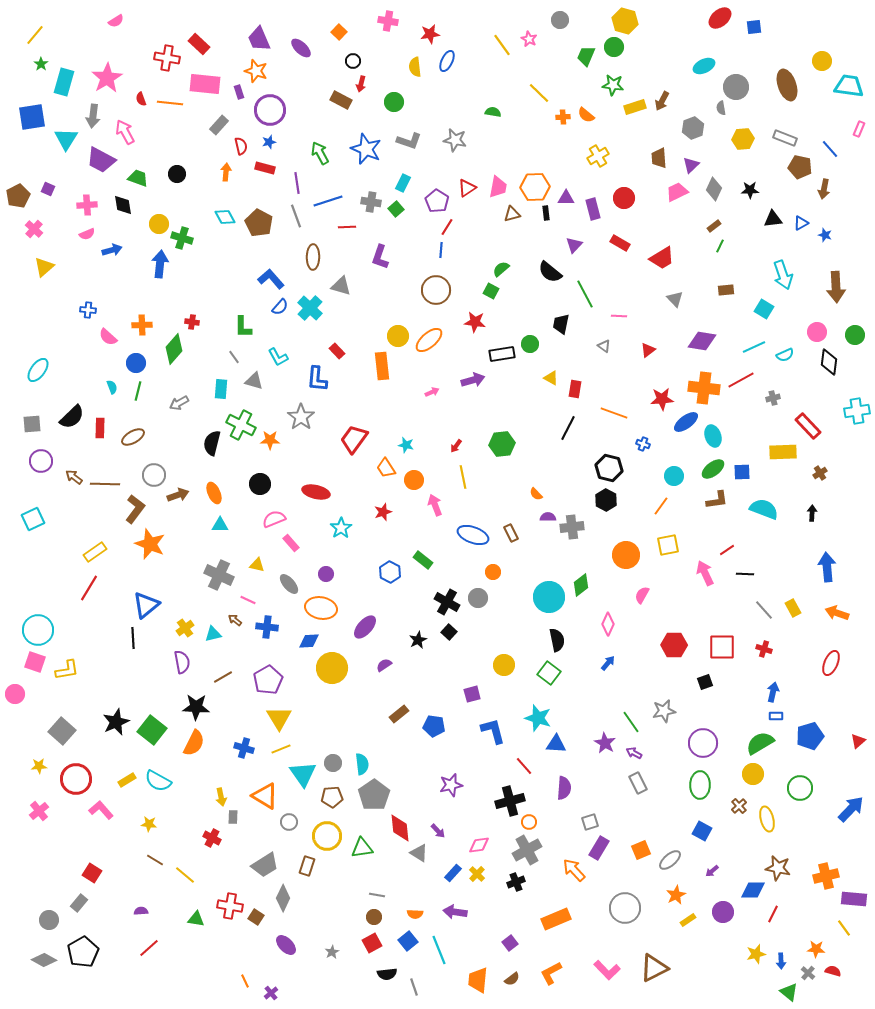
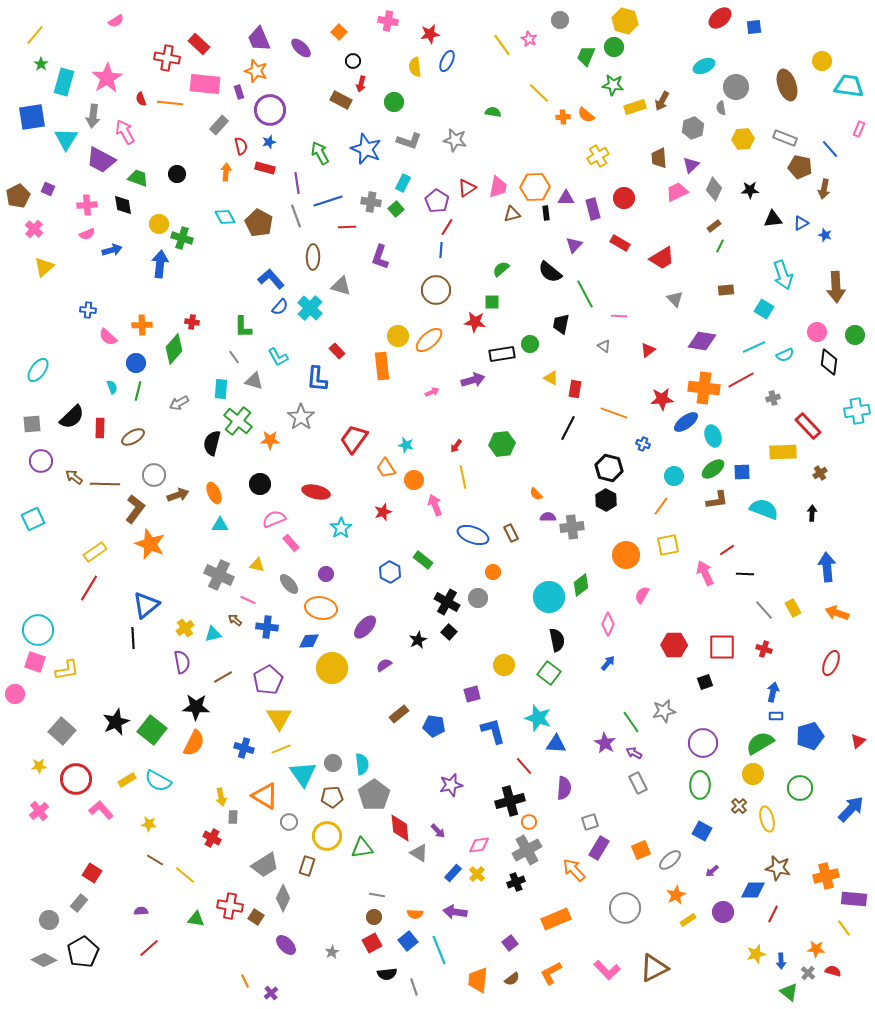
green square at (491, 291): moved 1 px right, 11 px down; rotated 28 degrees counterclockwise
green cross at (241, 425): moved 3 px left, 4 px up; rotated 12 degrees clockwise
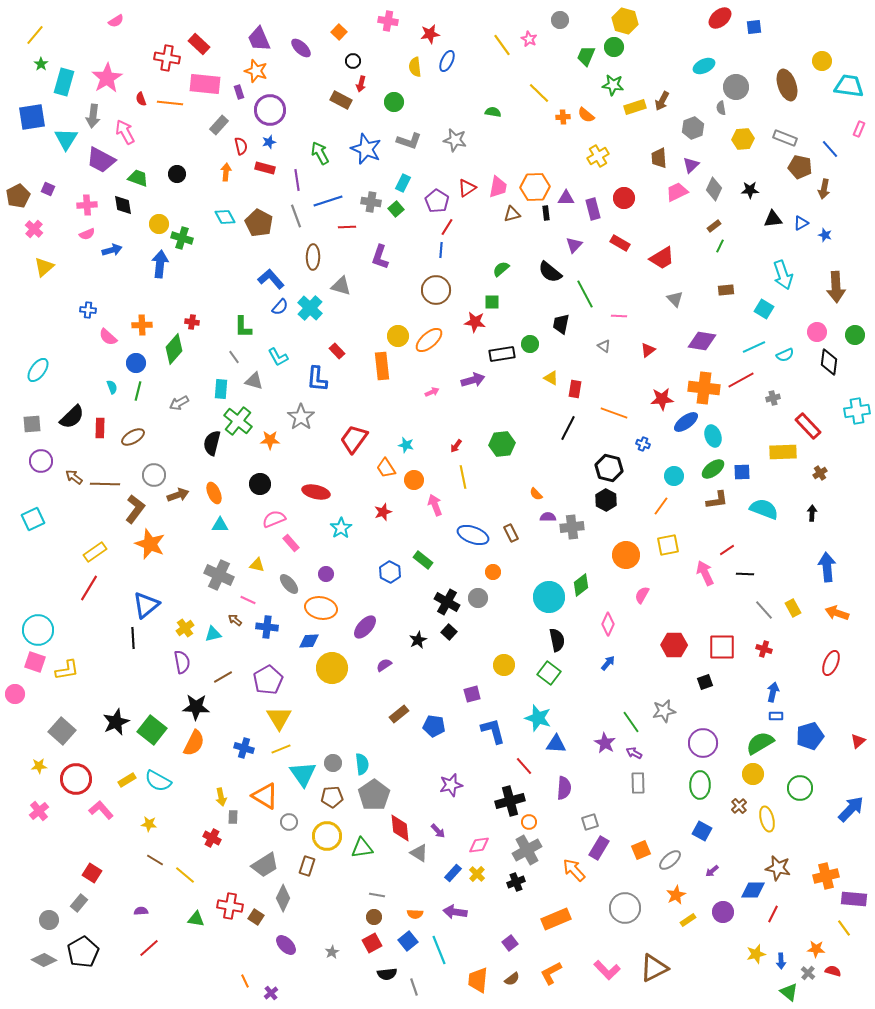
purple line at (297, 183): moved 3 px up
gray rectangle at (638, 783): rotated 25 degrees clockwise
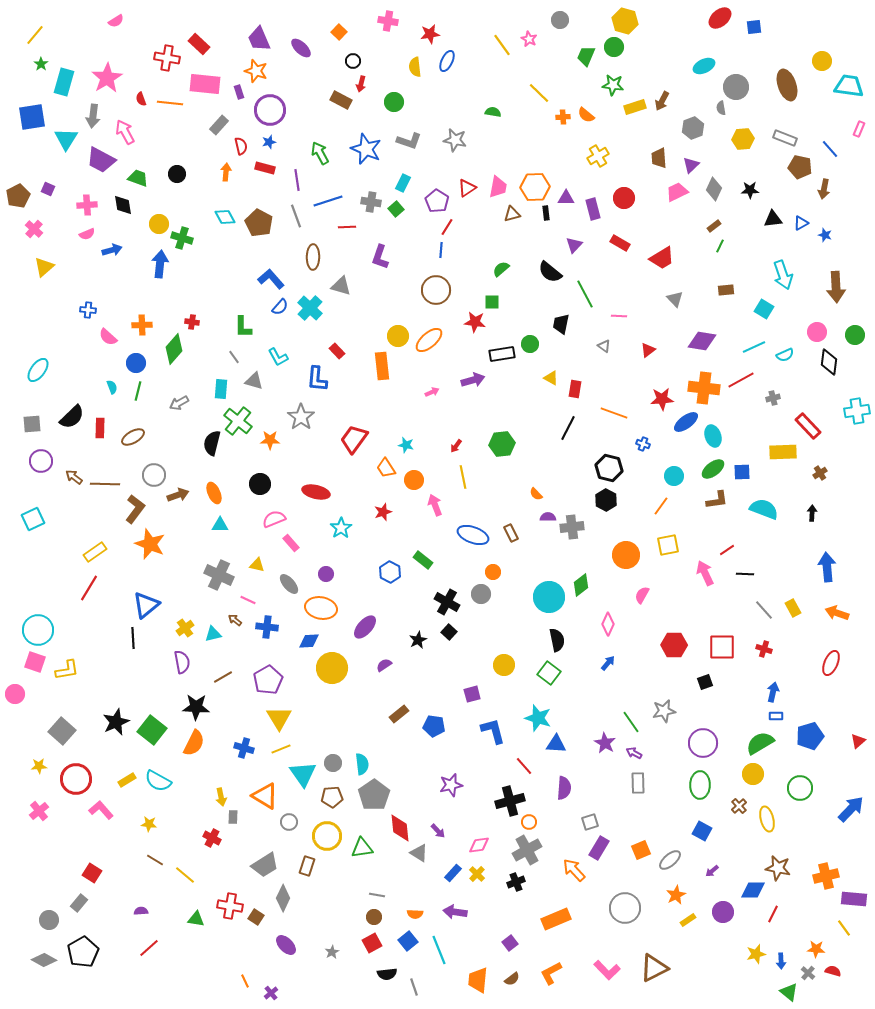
gray circle at (478, 598): moved 3 px right, 4 px up
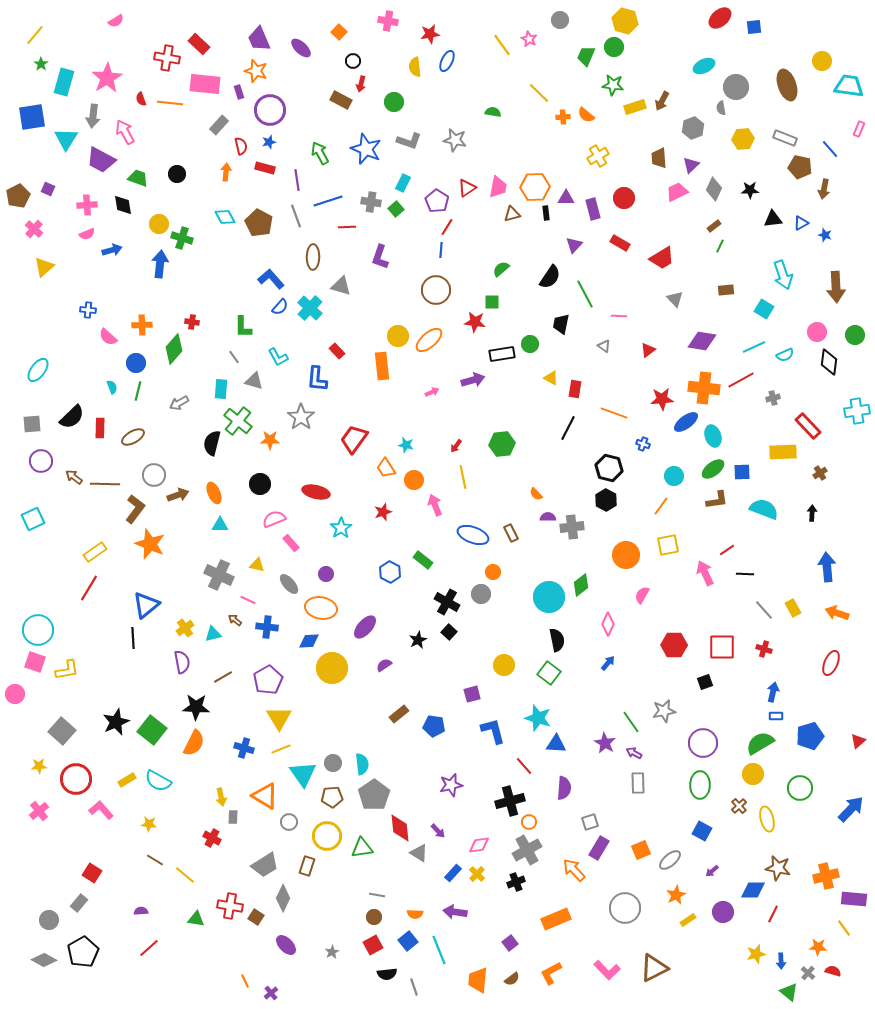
black semicircle at (550, 272): moved 5 px down; rotated 95 degrees counterclockwise
red square at (372, 943): moved 1 px right, 2 px down
orange star at (816, 949): moved 2 px right, 2 px up
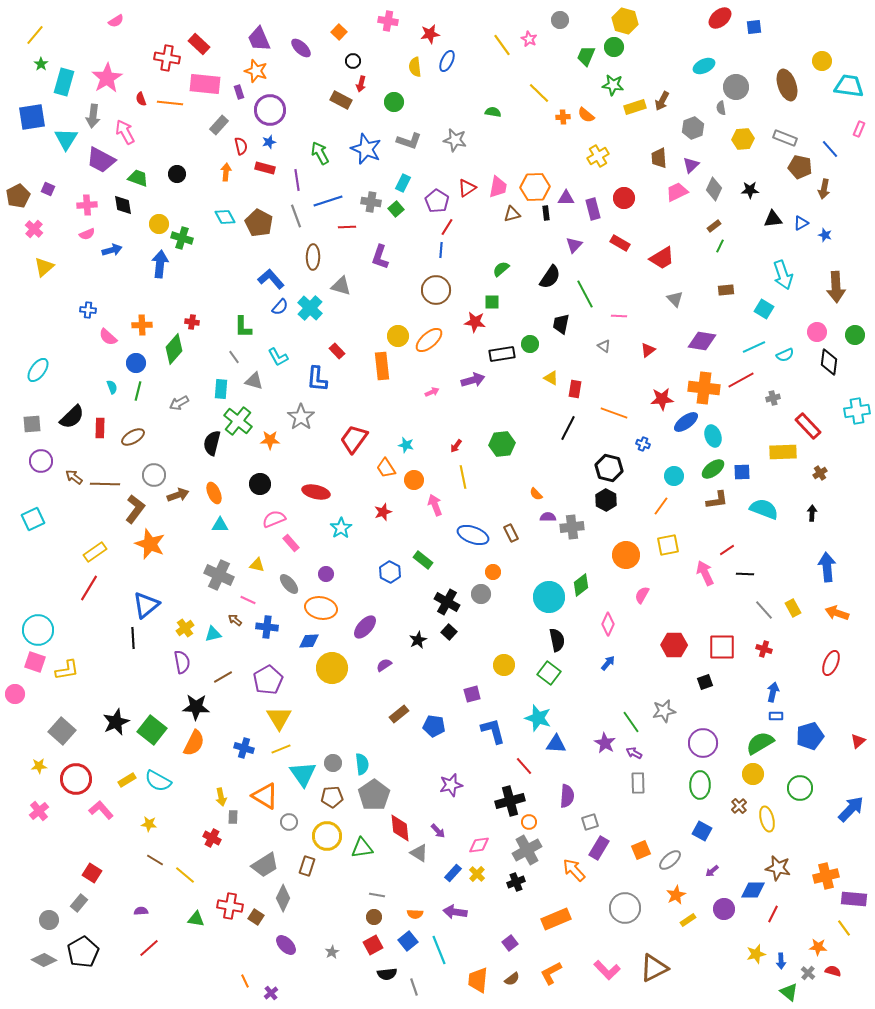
purple semicircle at (564, 788): moved 3 px right, 8 px down
purple circle at (723, 912): moved 1 px right, 3 px up
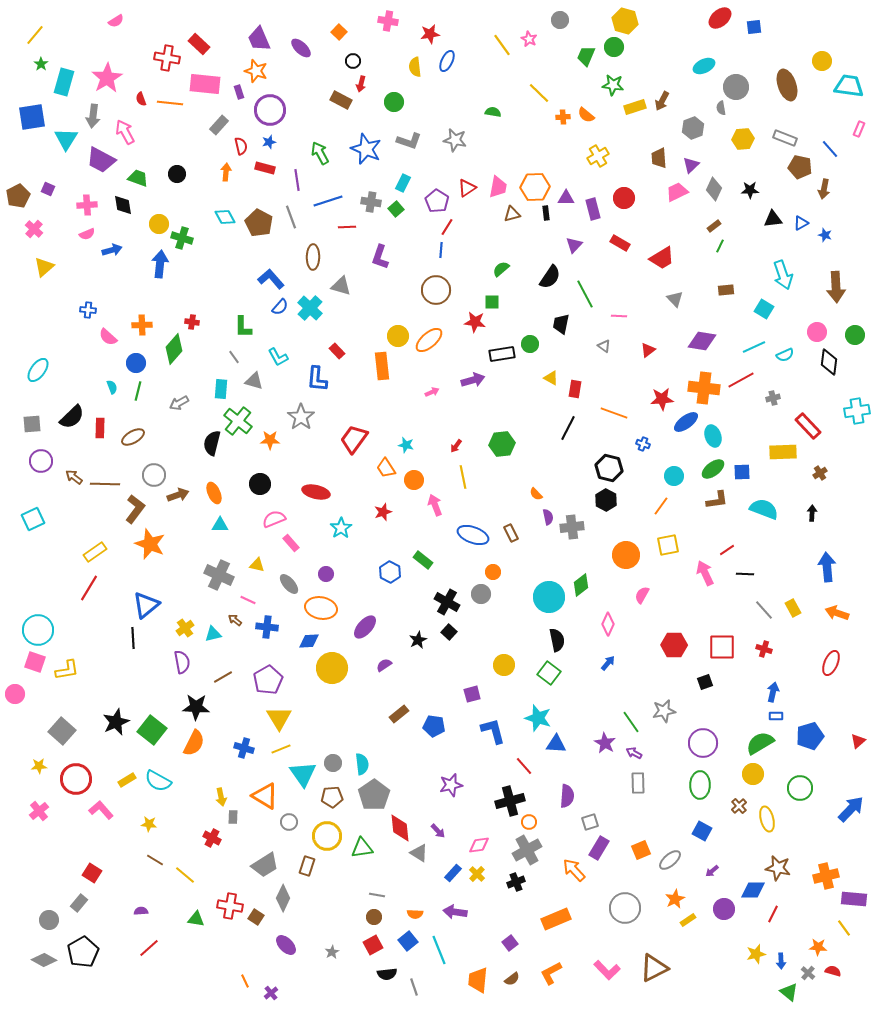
gray line at (296, 216): moved 5 px left, 1 px down
purple semicircle at (548, 517): rotated 77 degrees clockwise
orange star at (676, 895): moved 1 px left, 4 px down
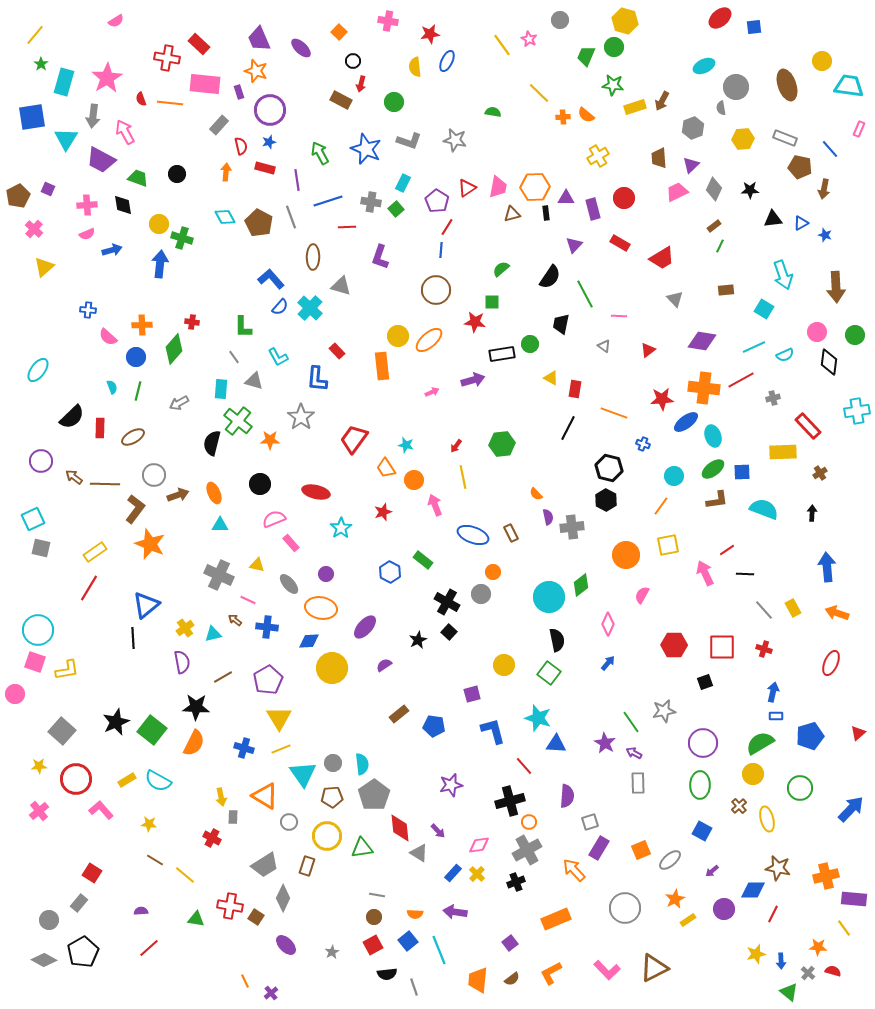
blue circle at (136, 363): moved 6 px up
gray square at (32, 424): moved 9 px right, 124 px down; rotated 18 degrees clockwise
red triangle at (858, 741): moved 8 px up
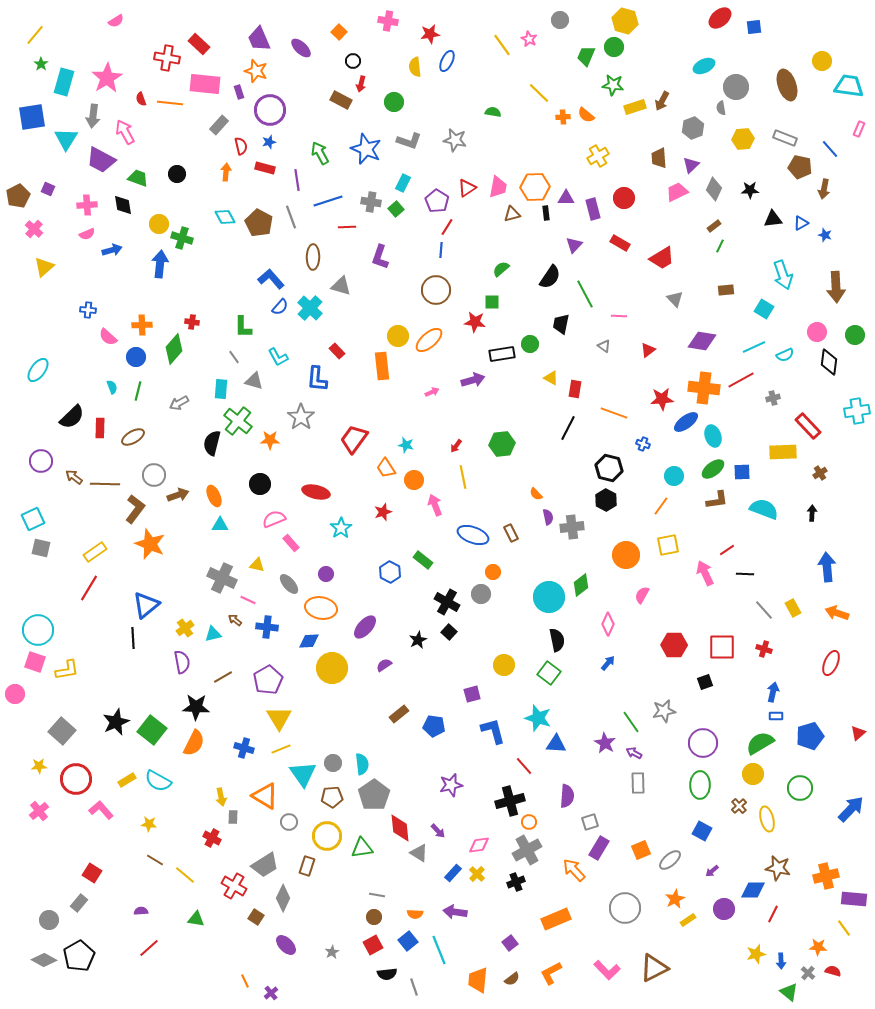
orange ellipse at (214, 493): moved 3 px down
gray cross at (219, 575): moved 3 px right, 3 px down
red cross at (230, 906): moved 4 px right, 20 px up; rotated 20 degrees clockwise
black pentagon at (83, 952): moved 4 px left, 4 px down
